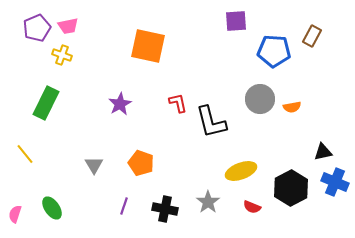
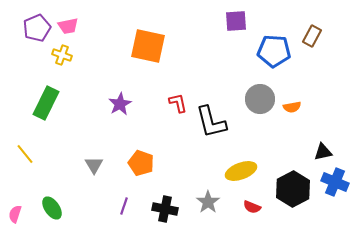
black hexagon: moved 2 px right, 1 px down
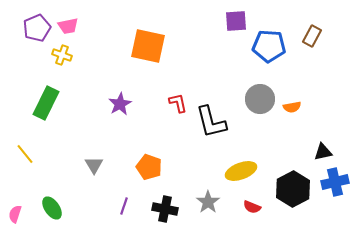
blue pentagon: moved 5 px left, 5 px up
orange pentagon: moved 8 px right, 4 px down
blue cross: rotated 36 degrees counterclockwise
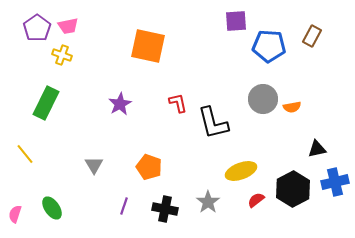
purple pentagon: rotated 12 degrees counterclockwise
gray circle: moved 3 px right
black L-shape: moved 2 px right, 1 px down
black triangle: moved 6 px left, 3 px up
red semicircle: moved 4 px right, 7 px up; rotated 120 degrees clockwise
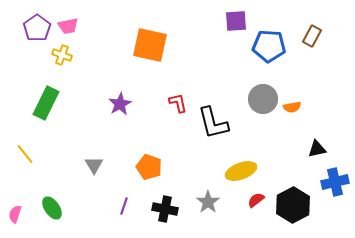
orange square: moved 2 px right, 1 px up
black hexagon: moved 16 px down
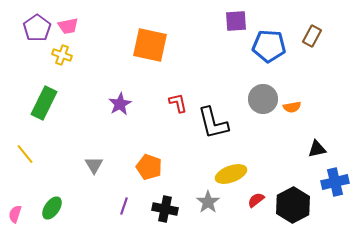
green rectangle: moved 2 px left
yellow ellipse: moved 10 px left, 3 px down
green ellipse: rotated 70 degrees clockwise
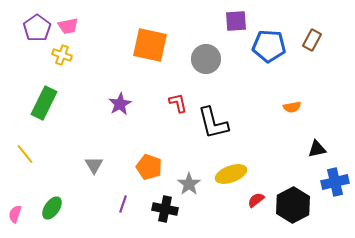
brown rectangle: moved 4 px down
gray circle: moved 57 px left, 40 px up
gray star: moved 19 px left, 18 px up
purple line: moved 1 px left, 2 px up
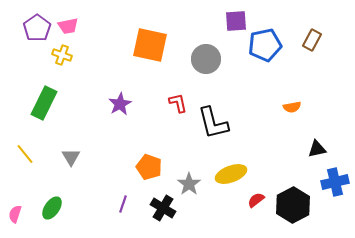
blue pentagon: moved 4 px left, 1 px up; rotated 16 degrees counterclockwise
gray triangle: moved 23 px left, 8 px up
black cross: moved 2 px left, 1 px up; rotated 20 degrees clockwise
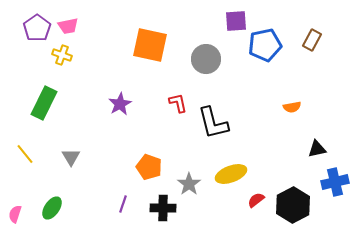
black cross: rotated 30 degrees counterclockwise
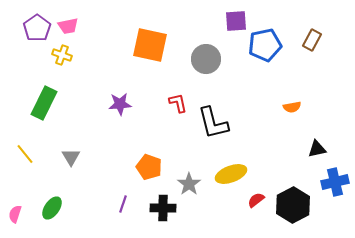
purple star: rotated 25 degrees clockwise
